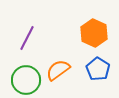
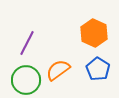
purple line: moved 5 px down
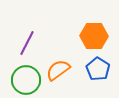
orange hexagon: moved 3 px down; rotated 24 degrees counterclockwise
